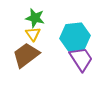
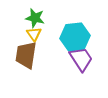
yellow triangle: moved 1 px right
brown trapezoid: rotated 44 degrees counterclockwise
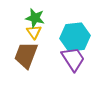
yellow triangle: moved 2 px up
brown trapezoid: rotated 12 degrees clockwise
purple trapezoid: moved 8 px left
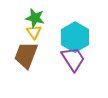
cyan hexagon: rotated 24 degrees counterclockwise
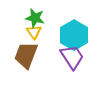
cyan hexagon: moved 1 px left, 2 px up
purple trapezoid: moved 1 px left, 2 px up
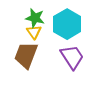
cyan hexagon: moved 7 px left, 11 px up
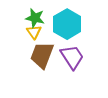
brown trapezoid: moved 16 px right
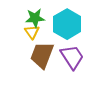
green star: rotated 18 degrees counterclockwise
yellow triangle: moved 2 px left
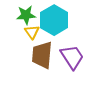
green star: moved 9 px left, 3 px up
cyan hexagon: moved 13 px left, 4 px up
brown trapezoid: rotated 16 degrees counterclockwise
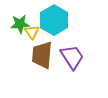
green star: moved 6 px left, 9 px down
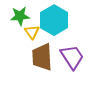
green star: moved 8 px up
brown trapezoid: moved 2 px down; rotated 8 degrees counterclockwise
